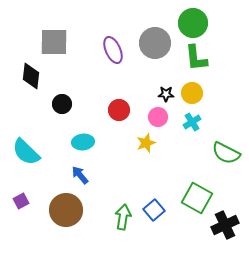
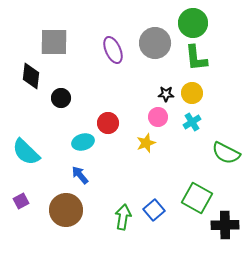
black circle: moved 1 px left, 6 px up
red circle: moved 11 px left, 13 px down
cyan ellipse: rotated 10 degrees counterclockwise
black cross: rotated 24 degrees clockwise
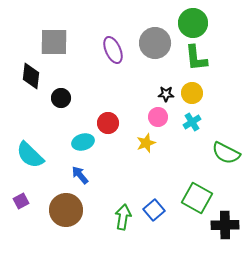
cyan semicircle: moved 4 px right, 3 px down
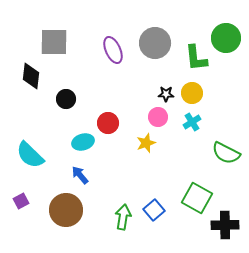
green circle: moved 33 px right, 15 px down
black circle: moved 5 px right, 1 px down
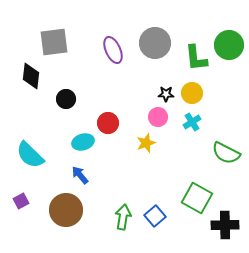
green circle: moved 3 px right, 7 px down
gray square: rotated 8 degrees counterclockwise
blue square: moved 1 px right, 6 px down
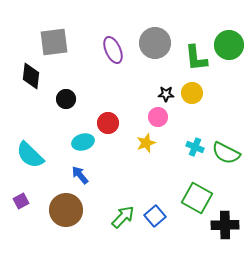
cyan cross: moved 3 px right, 25 px down; rotated 36 degrees counterclockwise
green arrow: rotated 35 degrees clockwise
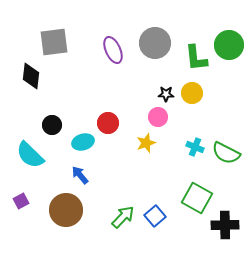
black circle: moved 14 px left, 26 px down
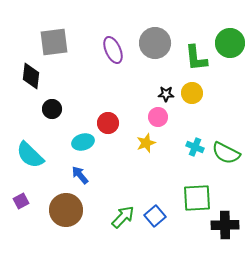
green circle: moved 1 px right, 2 px up
black circle: moved 16 px up
green square: rotated 32 degrees counterclockwise
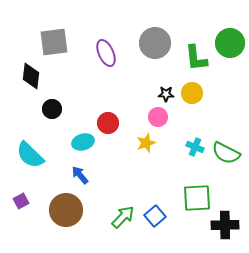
purple ellipse: moved 7 px left, 3 px down
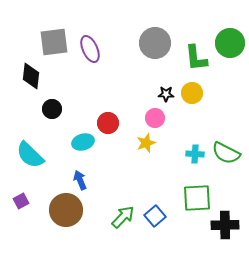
purple ellipse: moved 16 px left, 4 px up
pink circle: moved 3 px left, 1 px down
cyan cross: moved 7 px down; rotated 18 degrees counterclockwise
blue arrow: moved 5 px down; rotated 18 degrees clockwise
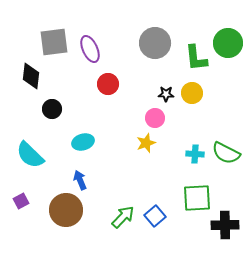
green circle: moved 2 px left
red circle: moved 39 px up
